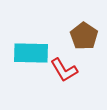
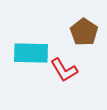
brown pentagon: moved 4 px up
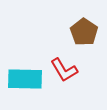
cyan rectangle: moved 6 px left, 26 px down
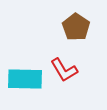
brown pentagon: moved 8 px left, 5 px up
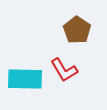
brown pentagon: moved 1 px right, 3 px down
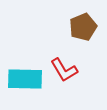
brown pentagon: moved 6 px right, 3 px up; rotated 16 degrees clockwise
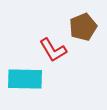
red L-shape: moved 11 px left, 20 px up
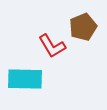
red L-shape: moved 1 px left, 4 px up
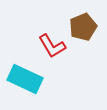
cyan rectangle: rotated 24 degrees clockwise
